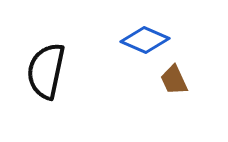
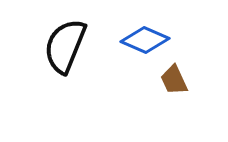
black semicircle: moved 19 px right, 25 px up; rotated 10 degrees clockwise
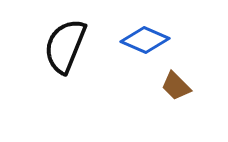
brown trapezoid: moved 2 px right, 6 px down; rotated 20 degrees counterclockwise
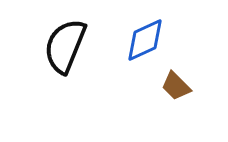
blue diamond: rotated 48 degrees counterclockwise
